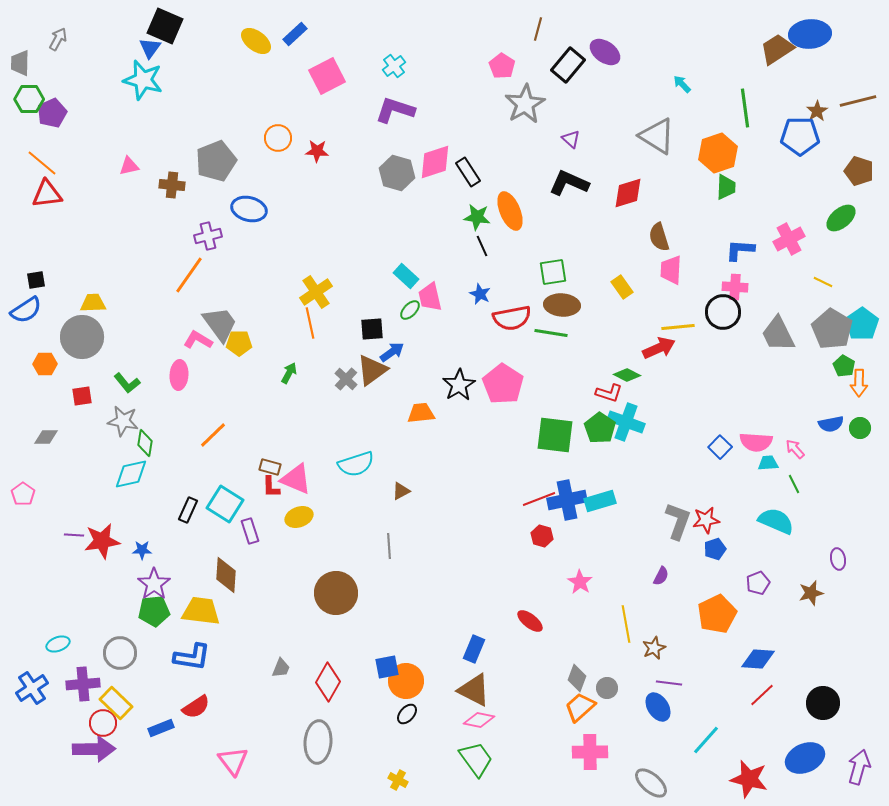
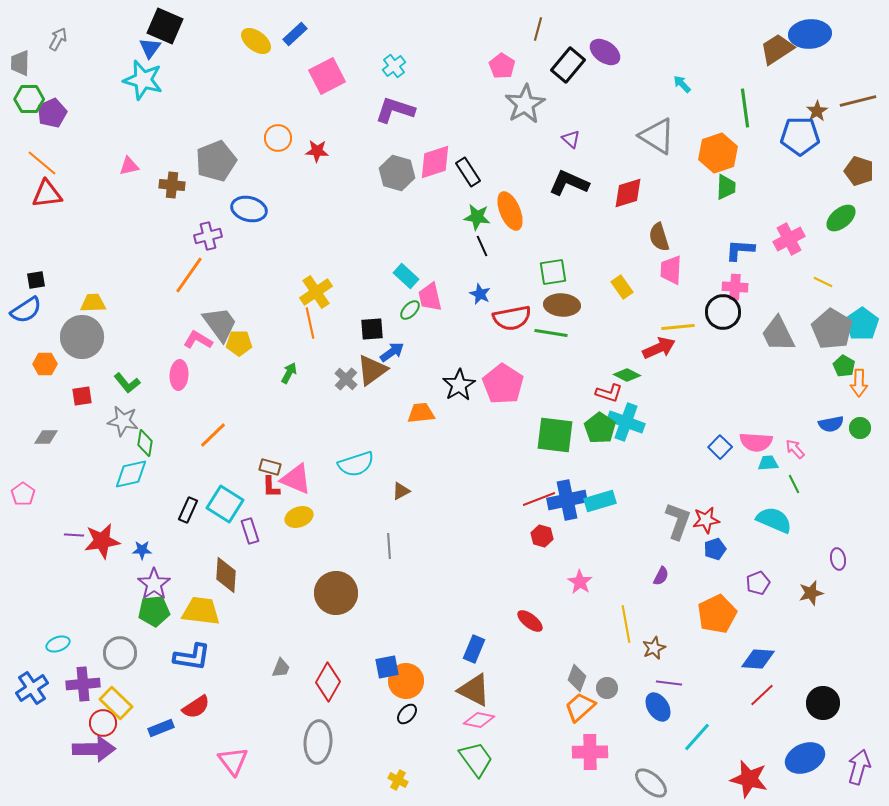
cyan semicircle at (776, 521): moved 2 px left, 1 px up
cyan line at (706, 740): moved 9 px left, 3 px up
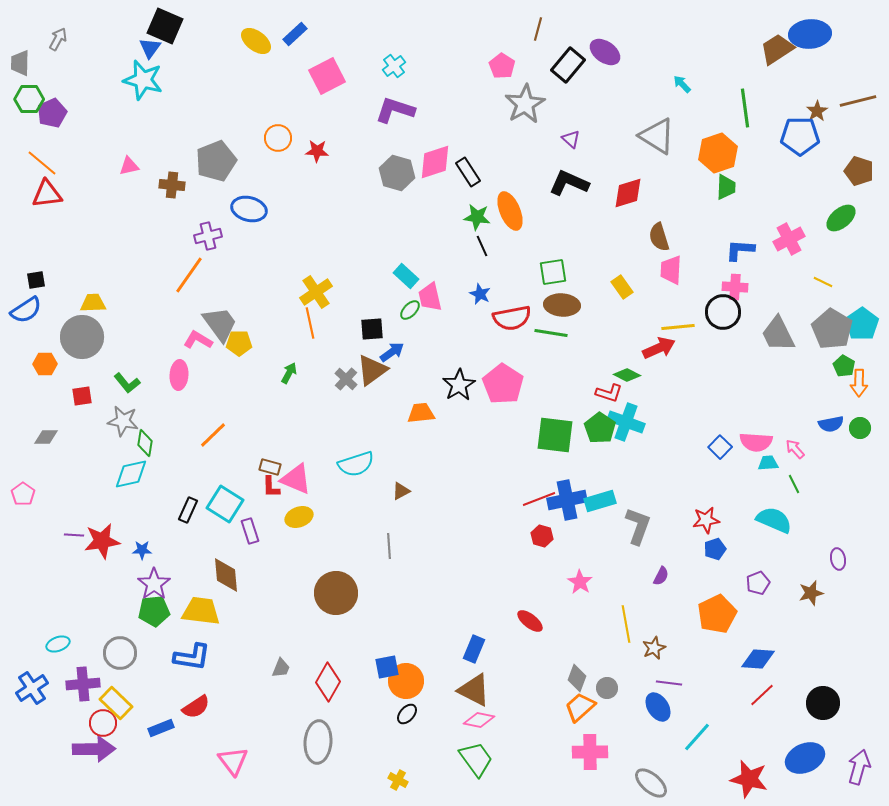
gray L-shape at (678, 521): moved 40 px left, 5 px down
brown diamond at (226, 575): rotated 9 degrees counterclockwise
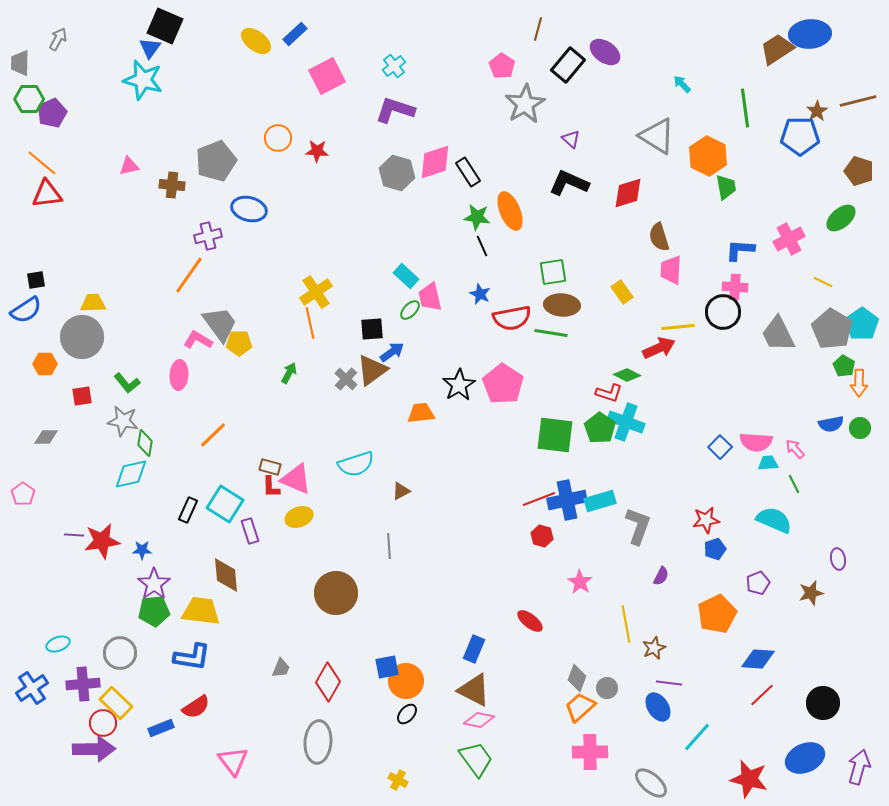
orange hexagon at (718, 153): moved 10 px left, 3 px down; rotated 15 degrees counterclockwise
green trapezoid at (726, 187): rotated 12 degrees counterclockwise
yellow rectangle at (622, 287): moved 5 px down
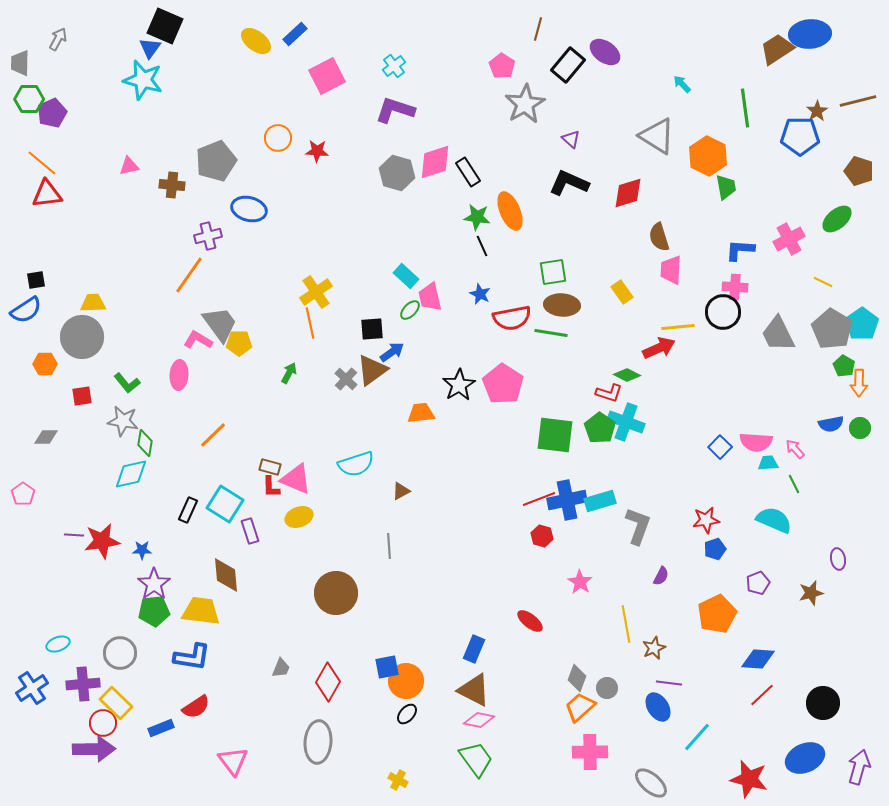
green ellipse at (841, 218): moved 4 px left, 1 px down
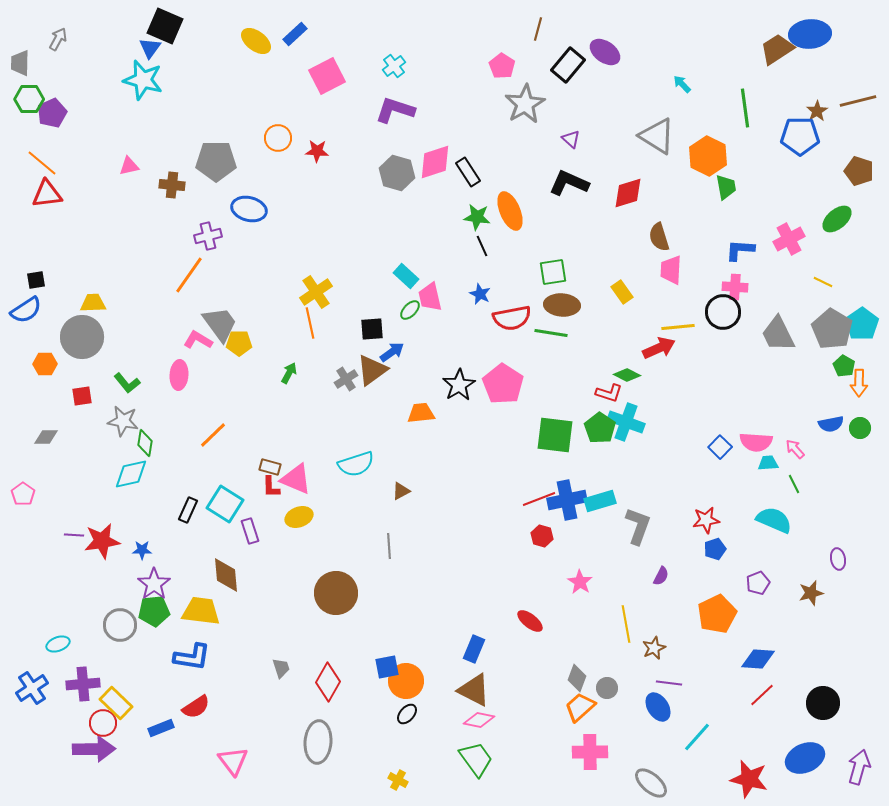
gray pentagon at (216, 161): rotated 21 degrees clockwise
gray cross at (346, 379): rotated 15 degrees clockwise
gray circle at (120, 653): moved 28 px up
gray trapezoid at (281, 668): rotated 40 degrees counterclockwise
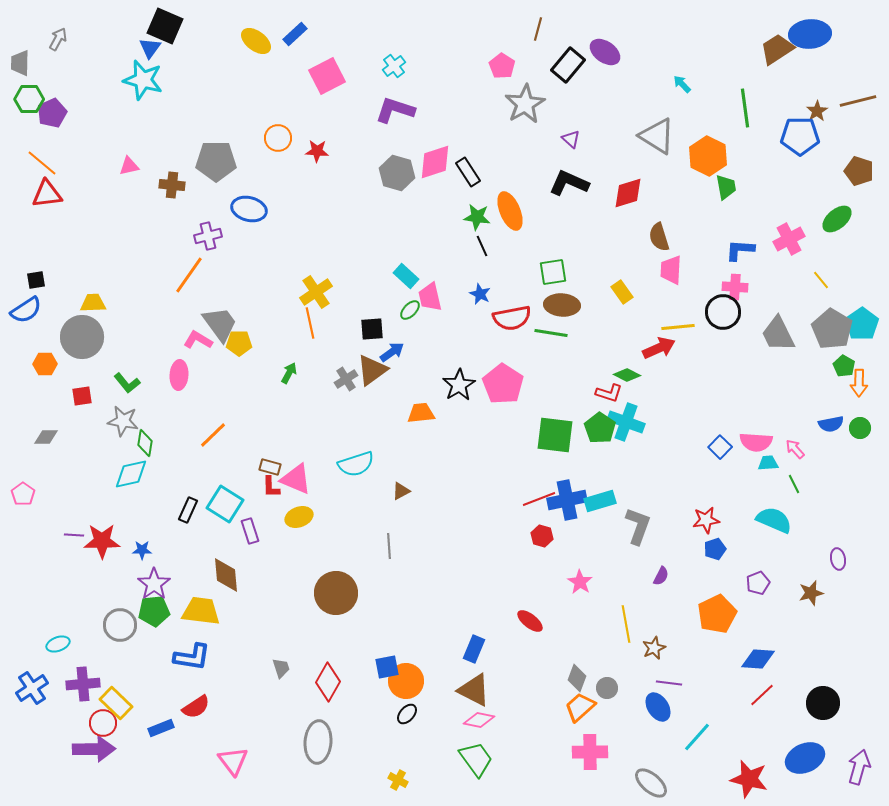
yellow line at (823, 282): moved 2 px left, 2 px up; rotated 24 degrees clockwise
red star at (102, 541): rotated 9 degrees clockwise
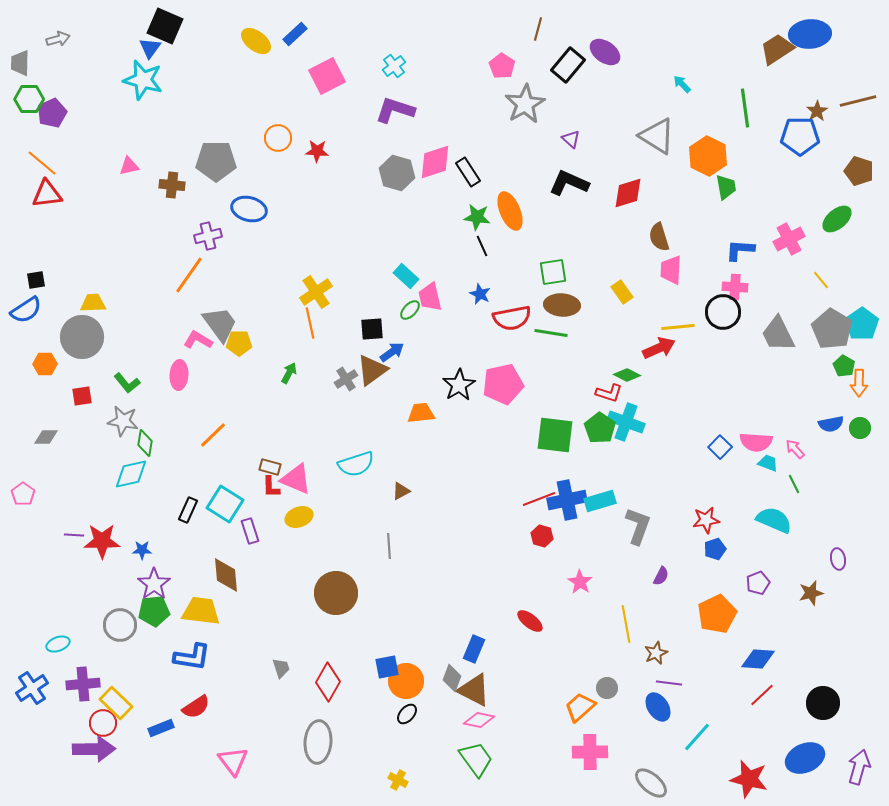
gray arrow at (58, 39): rotated 45 degrees clockwise
pink pentagon at (503, 384): rotated 27 degrees clockwise
cyan trapezoid at (768, 463): rotated 25 degrees clockwise
brown star at (654, 648): moved 2 px right, 5 px down
gray diamond at (577, 678): moved 125 px left
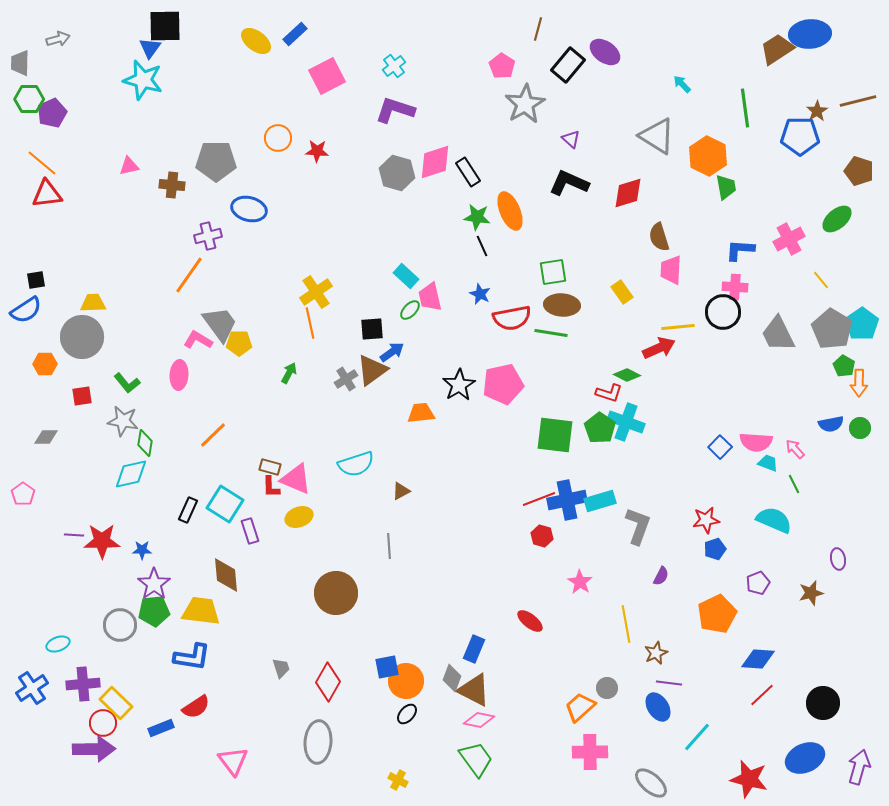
black square at (165, 26): rotated 24 degrees counterclockwise
